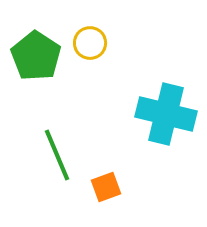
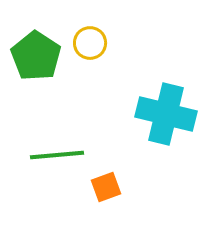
green line: rotated 72 degrees counterclockwise
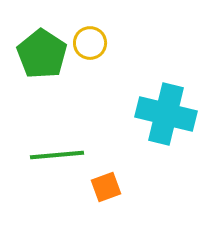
green pentagon: moved 6 px right, 2 px up
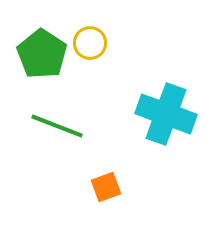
cyan cross: rotated 6 degrees clockwise
green line: moved 29 px up; rotated 26 degrees clockwise
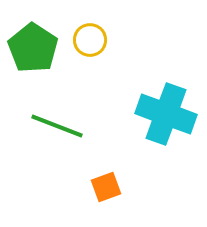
yellow circle: moved 3 px up
green pentagon: moved 9 px left, 6 px up
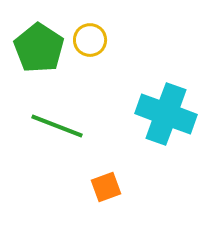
green pentagon: moved 6 px right
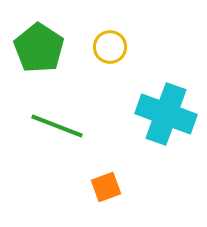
yellow circle: moved 20 px right, 7 px down
